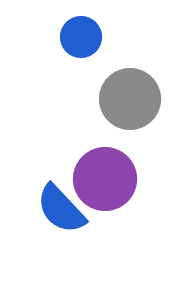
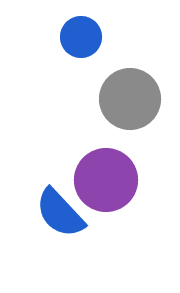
purple circle: moved 1 px right, 1 px down
blue semicircle: moved 1 px left, 4 px down
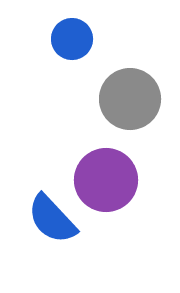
blue circle: moved 9 px left, 2 px down
blue semicircle: moved 8 px left, 6 px down
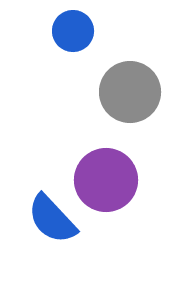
blue circle: moved 1 px right, 8 px up
gray circle: moved 7 px up
